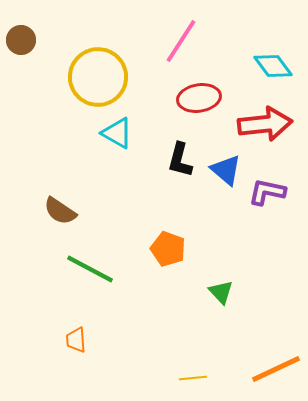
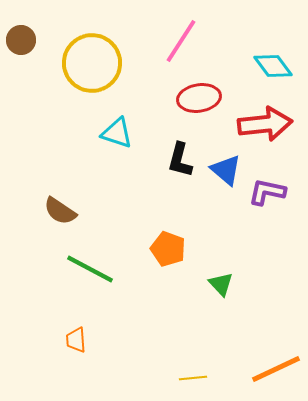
yellow circle: moved 6 px left, 14 px up
cyan triangle: rotated 12 degrees counterclockwise
green triangle: moved 8 px up
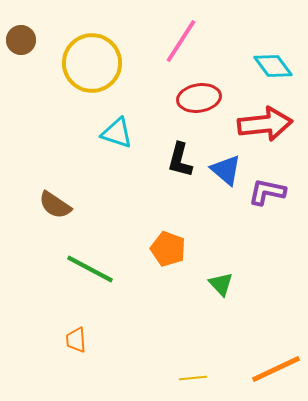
brown semicircle: moved 5 px left, 6 px up
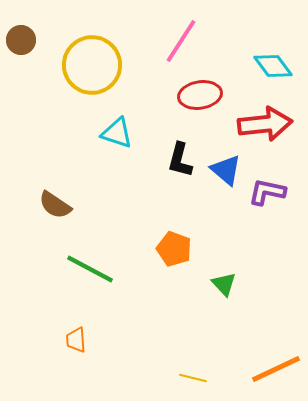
yellow circle: moved 2 px down
red ellipse: moved 1 px right, 3 px up
orange pentagon: moved 6 px right
green triangle: moved 3 px right
yellow line: rotated 20 degrees clockwise
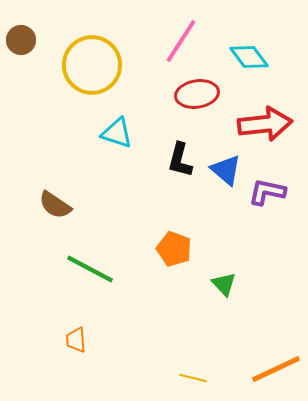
cyan diamond: moved 24 px left, 9 px up
red ellipse: moved 3 px left, 1 px up
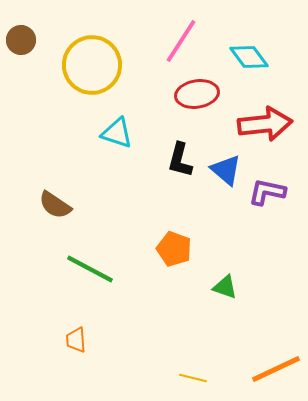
green triangle: moved 1 px right, 3 px down; rotated 28 degrees counterclockwise
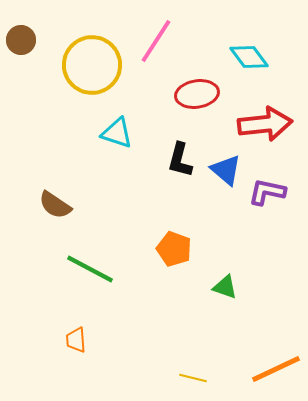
pink line: moved 25 px left
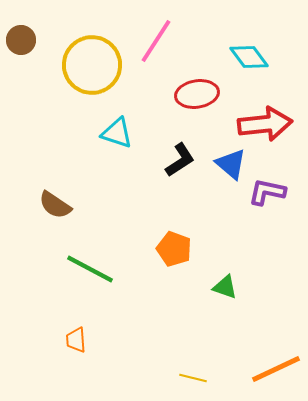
black L-shape: rotated 138 degrees counterclockwise
blue triangle: moved 5 px right, 6 px up
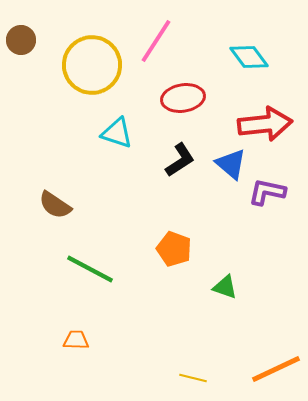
red ellipse: moved 14 px left, 4 px down
orange trapezoid: rotated 96 degrees clockwise
